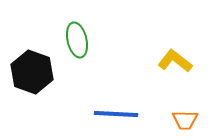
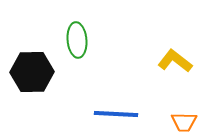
green ellipse: rotated 8 degrees clockwise
black hexagon: rotated 21 degrees counterclockwise
orange trapezoid: moved 1 px left, 2 px down
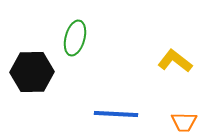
green ellipse: moved 2 px left, 2 px up; rotated 20 degrees clockwise
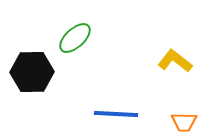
green ellipse: rotated 32 degrees clockwise
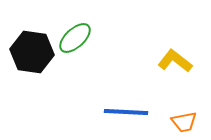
black hexagon: moved 20 px up; rotated 9 degrees clockwise
blue line: moved 10 px right, 2 px up
orange trapezoid: rotated 12 degrees counterclockwise
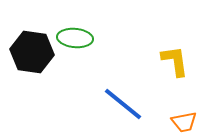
green ellipse: rotated 48 degrees clockwise
yellow L-shape: rotated 44 degrees clockwise
blue line: moved 3 px left, 8 px up; rotated 36 degrees clockwise
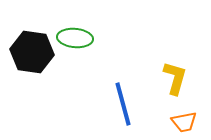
yellow L-shape: moved 17 px down; rotated 24 degrees clockwise
blue line: rotated 36 degrees clockwise
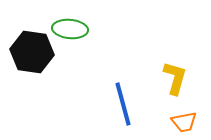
green ellipse: moved 5 px left, 9 px up
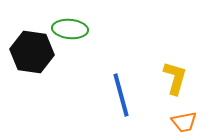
blue line: moved 2 px left, 9 px up
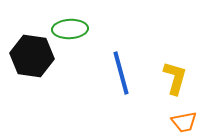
green ellipse: rotated 8 degrees counterclockwise
black hexagon: moved 4 px down
blue line: moved 22 px up
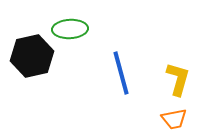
black hexagon: rotated 21 degrees counterclockwise
yellow L-shape: moved 3 px right, 1 px down
orange trapezoid: moved 10 px left, 3 px up
